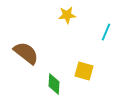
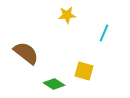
cyan line: moved 2 px left, 1 px down
green diamond: rotated 60 degrees counterclockwise
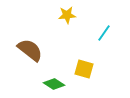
cyan line: rotated 12 degrees clockwise
brown semicircle: moved 4 px right, 3 px up
yellow square: moved 2 px up
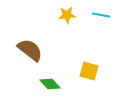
cyan line: moved 3 px left, 18 px up; rotated 66 degrees clockwise
yellow square: moved 5 px right, 2 px down
green diamond: moved 4 px left; rotated 15 degrees clockwise
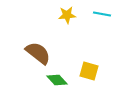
cyan line: moved 1 px right, 1 px up
brown semicircle: moved 8 px right, 3 px down
green diamond: moved 7 px right, 4 px up
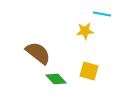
yellow star: moved 18 px right, 16 px down
green diamond: moved 1 px left, 1 px up
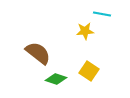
yellow square: rotated 18 degrees clockwise
green diamond: rotated 30 degrees counterclockwise
